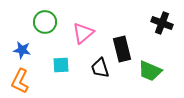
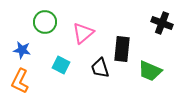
black rectangle: rotated 20 degrees clockwise
cyan square: rotated 30 degrees clockwise
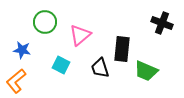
pink triangle: moved 3 px left, 2 px down
green trapezoid: moved 4 px left
orange L-shape: moved 4 px left; rotated 25 degrees clockwise
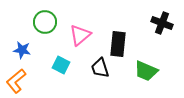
black rectangle: moved 4 px left, 5 px up
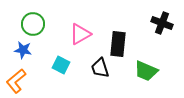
green circle: moved 12 px left, 2 px down
pink triangle: moved 1 px up; rotated 10 degrees clockwise
blue star: moved 1 px right
